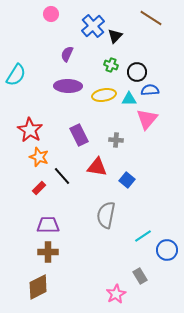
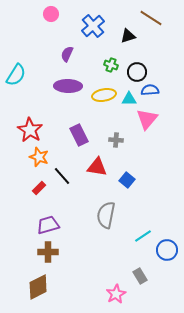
black triangle: moved 13 px right; rotated 28 degrees clockwise
purple trapezoid: rotated 15 degrees counterclockwise
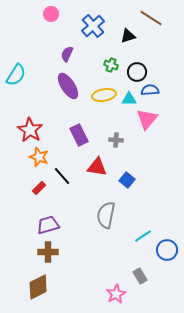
purple ellipse: rotated 56 degrees clockwise
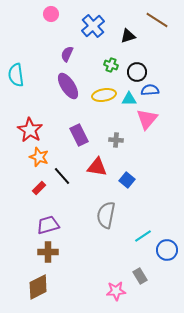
brown line: moved 6 px right, 2 px down
cyan semicircle: rotated 140 degrees clockwise
pink star: moved 3 px up; rotated 24 degrees clockwise
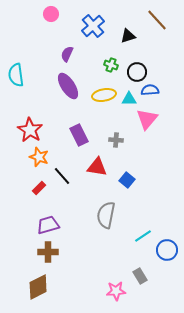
brown line: rotated 15 degrees clockwise
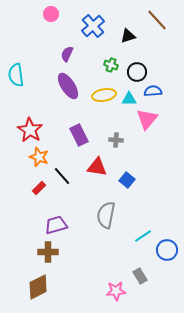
blue semicircle: moved 3 px right, 1 px down
purple trapezoid: moved 8 px right
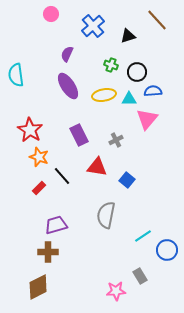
gray cross: rotated 32 degrees counterclockwise
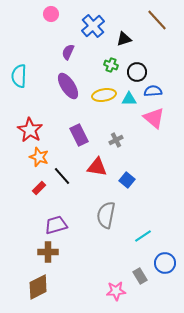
black triangle: moved 4 px left, 3 px down
purple semicircle: moved 1 px right, 2 px up
cyan semicircle: moved 3 px right, 1 px down; rotated 10 degrees clockwise
pink triangle: moved 7 px right, 1 px up; rotated 30 degrees counterclockwise
blue circle: moved 2 px left, 13 px down
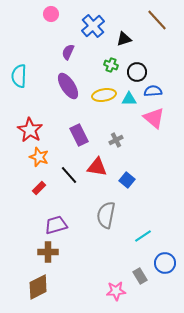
black line: moved 7 px right, 1 px up
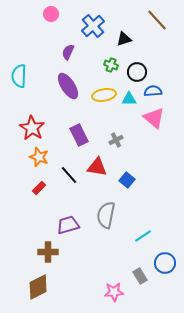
red star: moved 2 px right, 2 px up
purple trapezoid: moved 12 px right
pink star: moved 2 px left, 1 px down
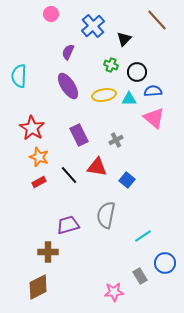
black triangle: rotated 28 degrees counterclockwise
red rectangle: moved 6 px up; rotated 16 degrees clockwise
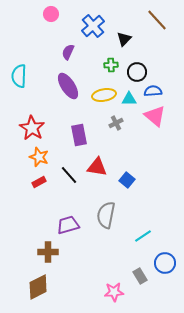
green cross: rotated 24 degrees counterclockwise
pink triangle: moved 1 px right, 2 px up
purple rectangle: rotated 15 degrees clockwise
gray cross: moved 17 px up
